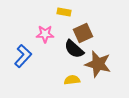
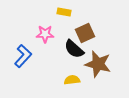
brown square: moved 2 px right
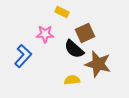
yellow rectangle: moved 2 px left; rotated 16 degrees clockwise
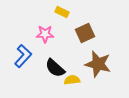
black semicircle: moved 19 px left, 19 px down
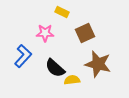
pink star: moved 1 px up
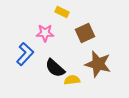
blue L-shape: moved 2 px right, 2 px up
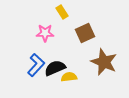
yellow rectangle: rotated 32 degrees clockwise
blue L-shape: moved 11 px right, 11 px down
brown star: moved 6 px right, 2 px up; rotated 8 degrees clockwise
black semicircle: rotated 115 degrees clockwise
yellow semicircle: moved 3 px left, 3 px up
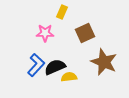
yellow rectangle: rotated 56 degrees clockwise
black semicircle: moved 1 px up
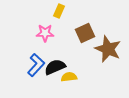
yellow rectangle: moved 3 px left, 1 px up
brown star: moved 4 px right, 13 px up
